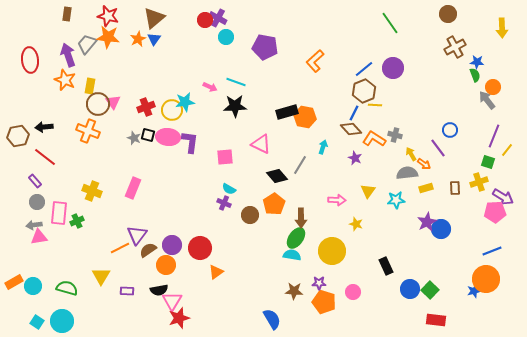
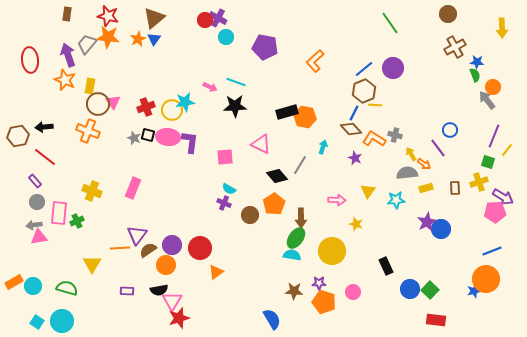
orange line at (120, 248): rotated 24 degrees clockwise
yellow triangle at (101, 276): moved 9 px left, 12 px up
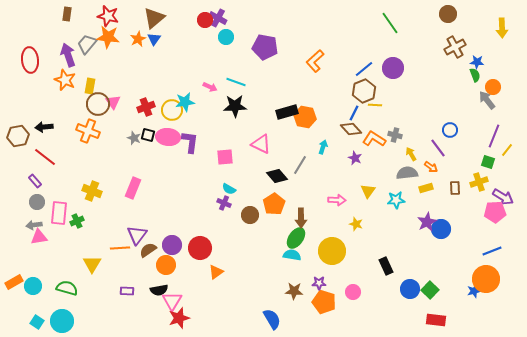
orange arrow at (424, 164): moved 7 px right, 3 px down
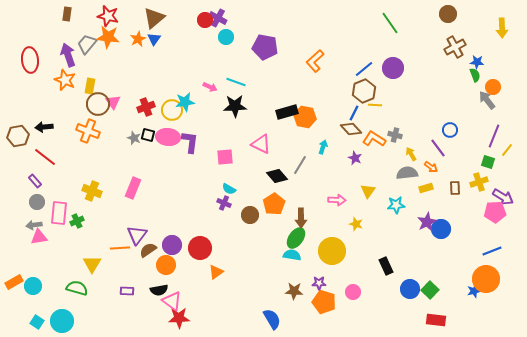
cyan star at (396, 200): moved 5 px down
green semicircle at (67, 288): moved 10 px right
pink triangle at (172, 301): rotated 25 degrees counterclockwise
red star at (179, 318): rotated 15 degrees clockwise
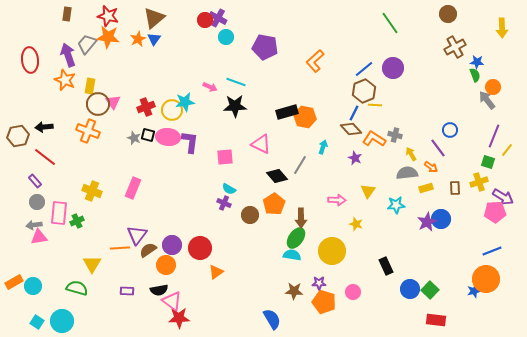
blue circle at (441, 229): moved 10 px up
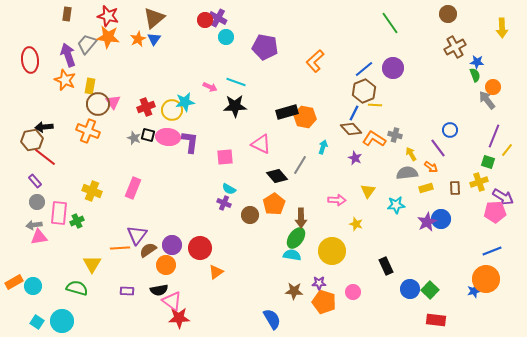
brown hexagon at (18, 136): moved 14 px right, 4 px down
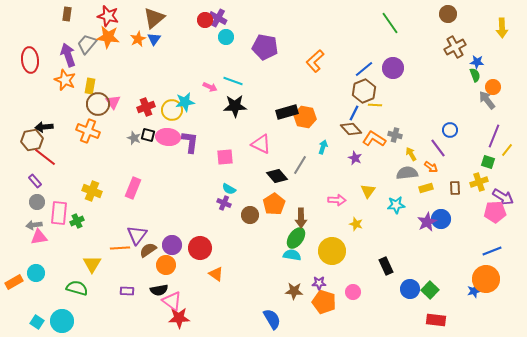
cyan line at (236, 82): moved 3 px left, 1 px up
orange triangle at (216, 272): moved 2 px down; rotated 49 degrees counterclockwise
cyan circle at (33, 286): moved 3 px right, 13 px up
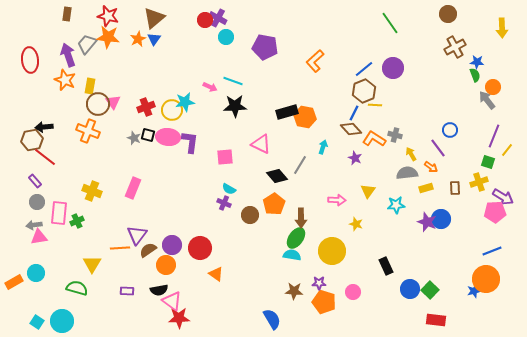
purple star at (427, 222): rotated 24 degrees counterclockwise
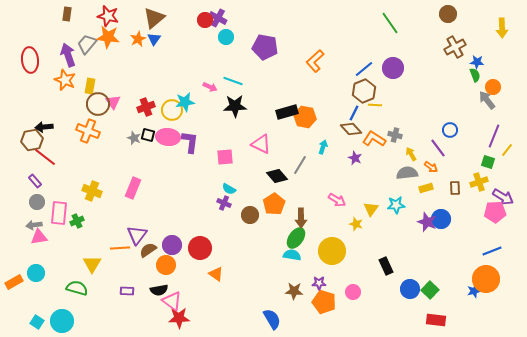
yellow triangle at (368, 191): moved 3 px right, 18 px down
pink arrow at (337, 200): rotated 30 degrees clockwise
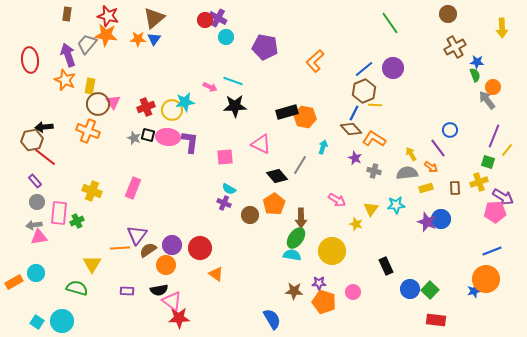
orange star at (108, 37): moved 2 px left, 2 px up
orange star at (138, 39): rotated 28 degrees clockwise
gray cross at (395, 135): moved 21 px left, 36 px down
